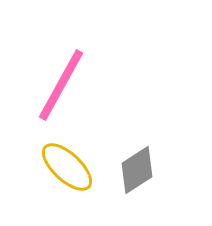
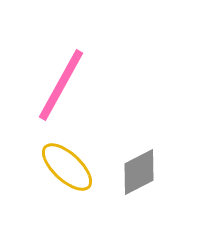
gray diamond: moved 2 px right, 2 px down; rotated 6 degrees clockwise
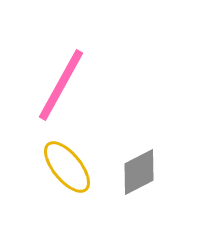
yellow ellipse: rotated 8 degrees clockwise
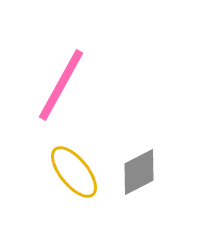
yellow ellipse: moved 7 px right, 5 px down
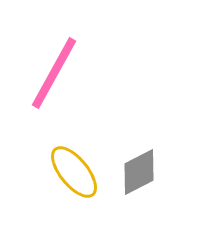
pink line: moved 7 px left, 12 px up
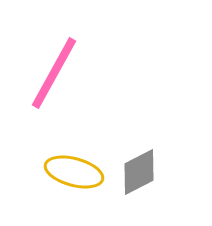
yellow ellipse: rotated 36 degrees counterclockwise
